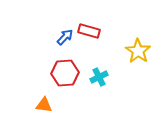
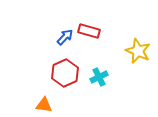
yellow star: rotated 10 degrees counterclockwise
red hexagon: rotated 20 degrees counterclockwise
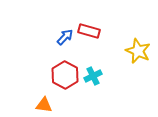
red hexagon: moved 2 px down; rotated 8 degrees counterclockwise
cyan cross: moved 6 px left, 1 px up
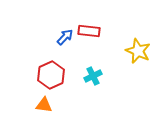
red rectangle: rotated 10 degrees counterclockwise
red hexagon: moved 14 px left; rotated 8 degrees clockwise
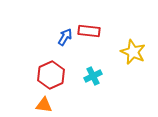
blue arrow: rotated 12 degrees counterclockwise
yellow star: moved 5 px left, 1 px down
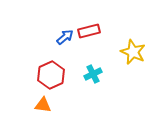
red rectangle: rotated 20 degrees counterclockwise
blue arrow: rotated 18 degrees clockwise
cyan cross: moved 2 px up
orange triangle: moved 1 px left
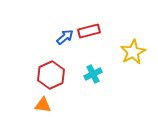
yellow star: rotated 20 degrees clockwise
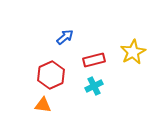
red rectangle: moved 5 px right, 29 px down
cyan cross: moved 1 px right, 12 px down
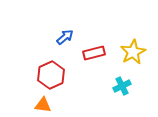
red rectangle: moved 7 px up
cyan cross: moved 28 px right
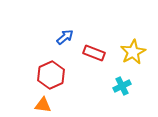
red rectangle: rotated 35 degrees clockwise
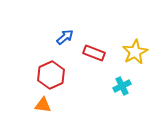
yellow star: moved 2 px right
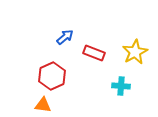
red hexagon: moved 1 px right, 1 px down
cyan cross: moved 1 px left; rotated 30 degrees clockwise
